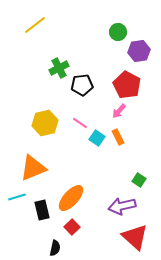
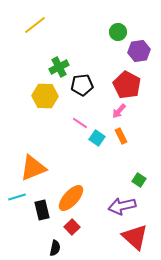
green cross: moved 1 px up
yellow hexagon: moved 27 px up; rotated 15 degrees clockwise
orange rectangle: moved 3 px right, 1 px up
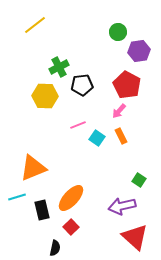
pink line: moved 2 px left, 2 px down; rotated 56 degrees counterclockwise
red square: moved 1 px left
